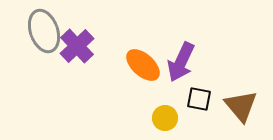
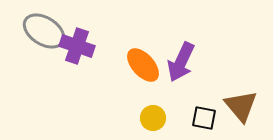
gray ellipse: rotated 39 degrees counterclockwise
purple cross: rotated 28 degrees counterclockwise
orange ellipse: rotated 6 degrees clockwise
black square: moved 5 px right, 19 px down
yellow circle: moved 12 px left
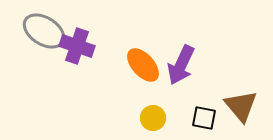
purple arrow: moved 3 px down
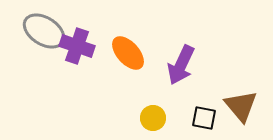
orange ellipse: moved 15 px left, 12 px up
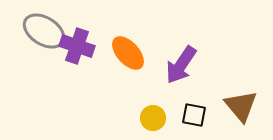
purple arrow: rotated 9 degrees clockwise
black square: moved 10 px left, 3 px up
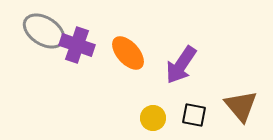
purple cross: moved 1 px up
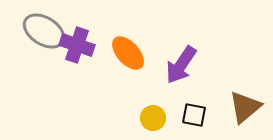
brown triangle: moved 4 px right, 1 px down; rotated 30 degrees clockwise
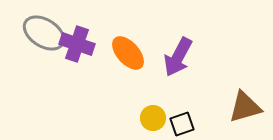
gray ellipse: moved 2 px down
purple cross: moved 1 px up
purple arrow: moved 3 px left, 8 px up; rotated 6 degrees counterclockwise
brown triangle: rotated 24 degrees clockwise
black square: moved 12 px left, 9 px down; rotated 30 degrees counterclockwise
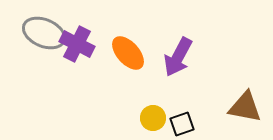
gray ellipse: rotated 9 degrees counterclockwise
purple cross: rotated 8 degrees clockwise
brown triangle: rotated 27 degrees clockwise
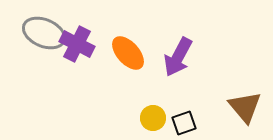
brown triangle: rotated 39 degrees clockwise
black square: moved 2 px right, 1 px up
